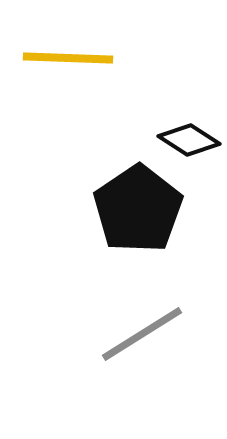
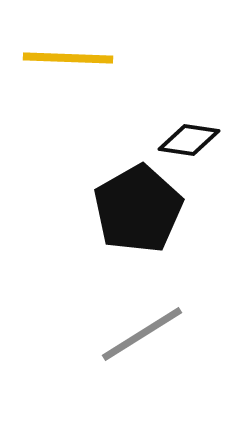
black diamond: rotated 24 degrees counterclockwise
black pentagon: rotated 4 degrees clockwise
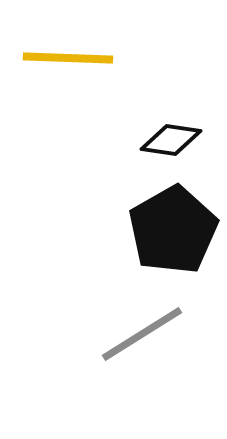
black diamond: moved 18 px left
black pentagon: moved 35 px right, 21 px down
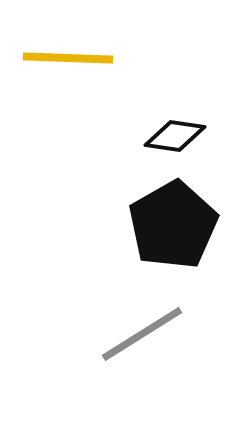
black diamond: moved 4 px right, 4 px up
black pentagon: moved 5 px up
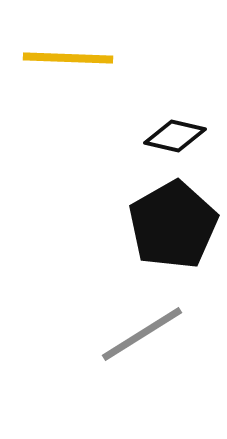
black diamond: rotated 4 degrees clockwise
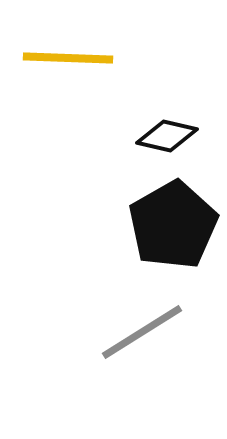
black diamond: moved 8 px left
gray line: moved 2 px up
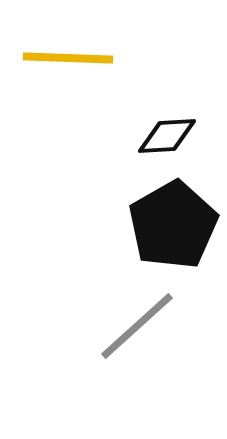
black diamond: rotated 16 degrees counterclockwise
gray line: moved 5 px left, 6 px up; rotated 10 degrees counterclockwise
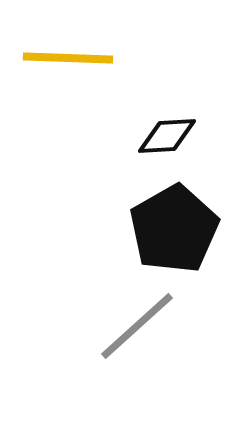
black pentagon: moved 1 px right, 4 px down
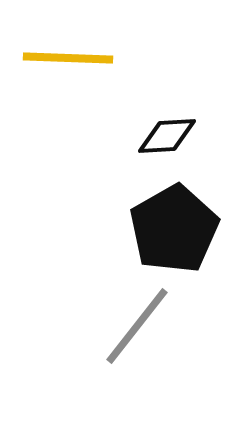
gray line: rotated 10 degrees counterclockwise
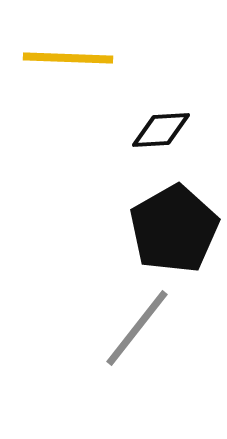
black diamond: moved 6 px left, 6 px up
gray line: moved 2 px down
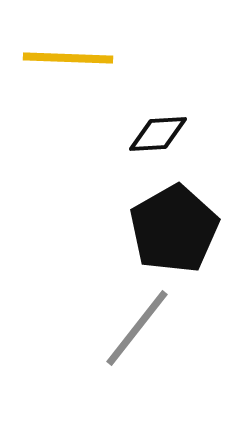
black diamond: moved 3 px left, 4 px down
